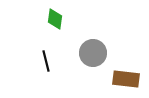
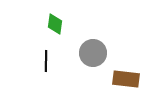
green diamond: moved 5 px down
black line: rotated 15 degrees clockwise
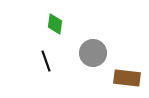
black line: rotated 20 degrees counterclockwise
brown rectangle: moved 1 px right, 1 px up
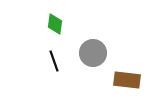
black line: moved 8 px right
brown rectangle: moved 2 px down
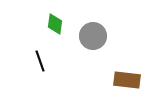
gray circle: moved 17 px up
black line: moved 14 px left
